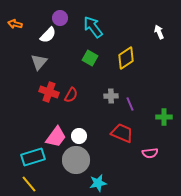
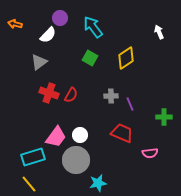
gray triangle: rotated 12 degrees clockwise
red cross: moved 1 px down
white circle: moved 1 px right, 1 px up
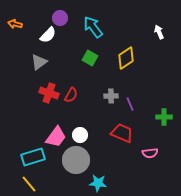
cyan star: rotated 18 degrees clockwise
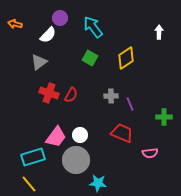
white arrow: rotated 24 degrees clockwise
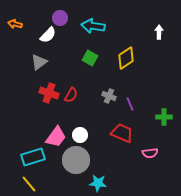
cyan arrow: moved 1 px up; rotated 45 degrees counterclockwise
gray cross: moved 2 px left; rotated 24 degrees clockwise
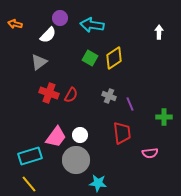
cyan arrow: moved 1 px left, 1 px up
yellow diamond: moved 12 px left
red trapezoid: rotated 60 degrees clockwise
cyan rectangle: moved 3 px left, 1 px up
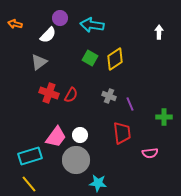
yellow diamond: moved 1 px right, 1 px down
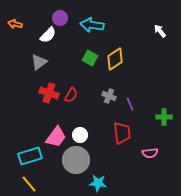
white arrow: moved 1 px right, 1 px up; rotated 40 degrees counterclockwise
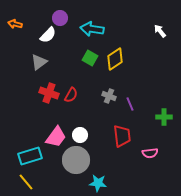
cyan arrow: moved 4 px down
red trapezoid: moved 3 px down
yellow line: moved 3 px left, 2 px up
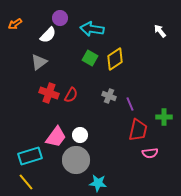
orange arrow: rotated 48 degrees counterclockwise
red trapezoid: moved 16 px right, 6 px up; rotated 20 degrees clockwise
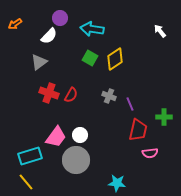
white semicircle: moved 1 px right, 1 px down
cyan star: moved 19 px right
